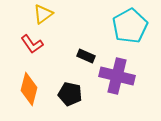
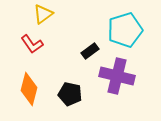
cyan pentagon: moved 5 px left, 4 px down; rotated 12 degrees clockwise
black rectangle: moved 4 px right, 5 px up; rotated 60 degrees counterclockwise
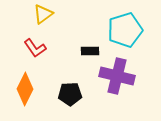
red L-shape: moved 3 px right, 4 px down
black rectangle: rotated 36 degrees clockwise
orange diamond: moved 4 px left; rotated 12 degrees clockwise
black pentagon: rotated 15 degrees counterclockwise
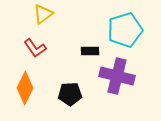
orange diamond: moved 1 px up
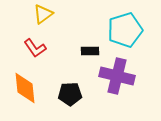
orange diamond: rotated 32 degrees counterclockwise
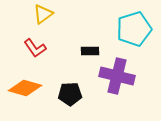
cyan pentagon: moved 9 px right, 1 px up
orange diamond: rotated 68 degrees counterclockwise
